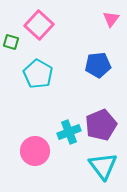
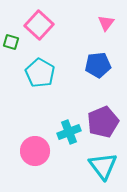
pink triangle: moved 5 px left, 4 px down
cyan pentagon: moved 2 px right, 1 px up
purple pentagon: moved 2 px right, 3 px up
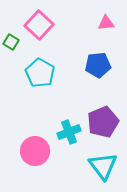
pink triangle: rotated 48 degrees clockwise
green square: rotated 14 degrees clockwise
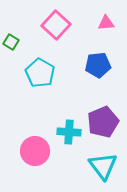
pink square: moved 17 px right
cyan cross: rotated 25 degrees clockwise
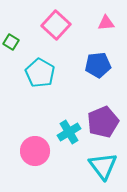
cyan cross: rotated 35 degrees counterclockwise
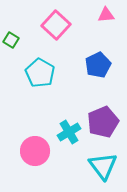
pink triangle: moved 8 px up
green square: moved 2 px up
blue pentagon: rotated 20 degrees counterclockwise
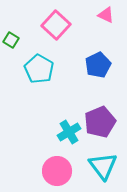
pink triangle: rotated 30 degrees clockwise
cyan pentagon: moved 1 px left, 4 px up
purple pentagon: moved 3 px left
pink circle: moved 22 px right, 20 px down
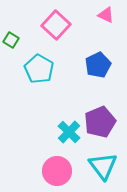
cyan cross: rotated 15 degrees counterclockwise
